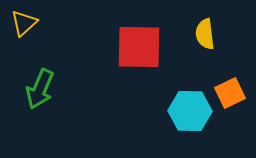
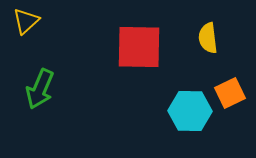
yellow triangle: moved 2 px right, 2 px up
yellow semicircle: moved 3 px right, 4 px down
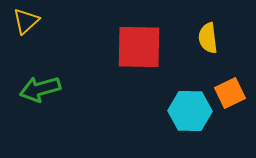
green arrow: rotated 51 degrees clockwise
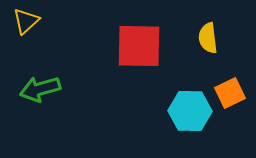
red square: moved 1 px up
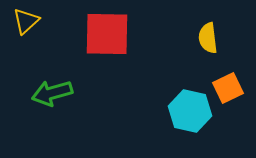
red square: moved 32 px left, 12 px up
green arrow: moved 12 px right, 4 px down
orange square: moved 2 px left, 5 px up
cyan hexagon: rotated 12 degrees clockwise
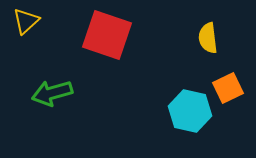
red square: moved 1 px down; rotated 18 degrees clockwise
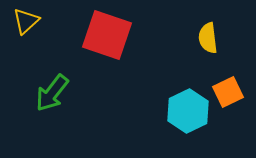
orange square: moved 4 px down
green arrow: rotated 36 degrees counterclockwise
cyan hexagon: moved 2 px left; rotated 21 degrees clockwise
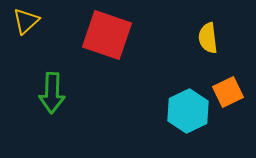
green arrow: rotated 36 degrees counterclockwise
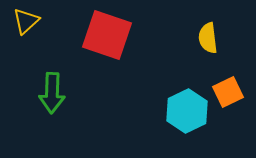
cyan hexagon: moved 1 px left
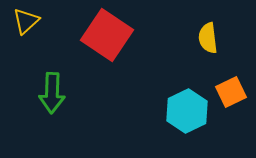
red square: rotated 15 degrees clockwise
orange square: moved 3 px right
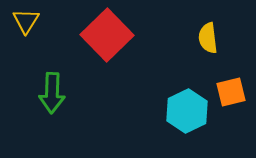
yellow triangle: rotated 16 degrees counterclockwise
red square: rotated 12 degrees clockwise
orange square: rotated 12 degrees clockwise
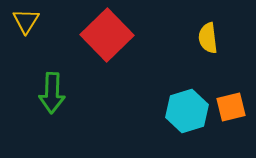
orange square: moved 15 px down
cyan hexagon: rotated 9 degrees clockwise
